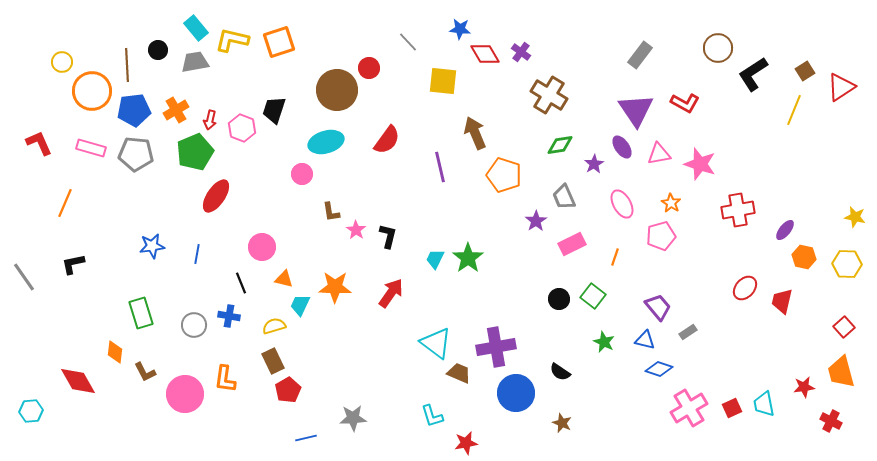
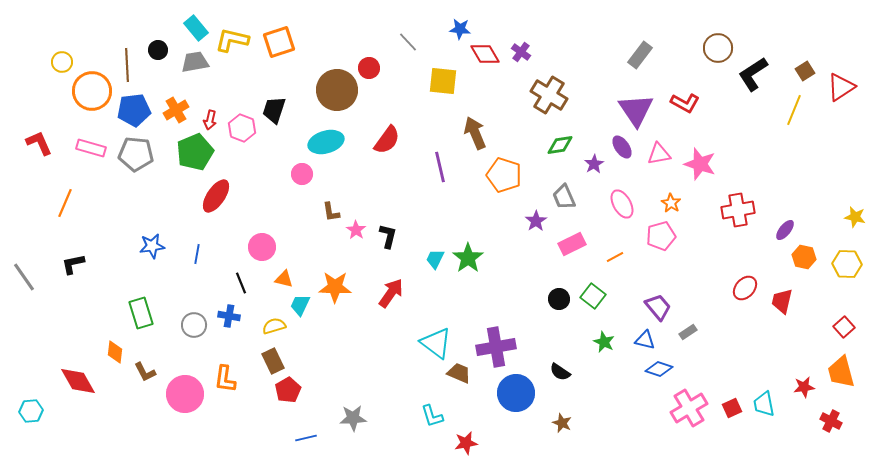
orange line at (615, 257): rotated 42 degrees clockwise
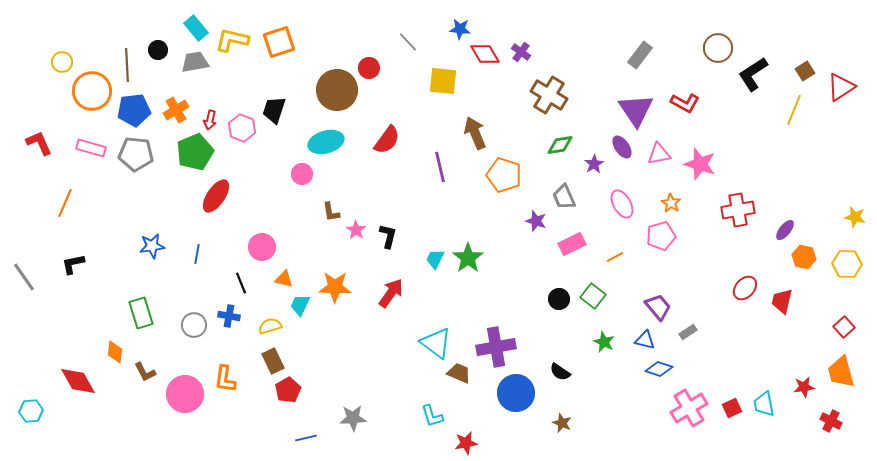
purple star at (536, 221): rotated 20 degrees counterclockwise
yellow semicircle at (274, 326): moved 4 px left
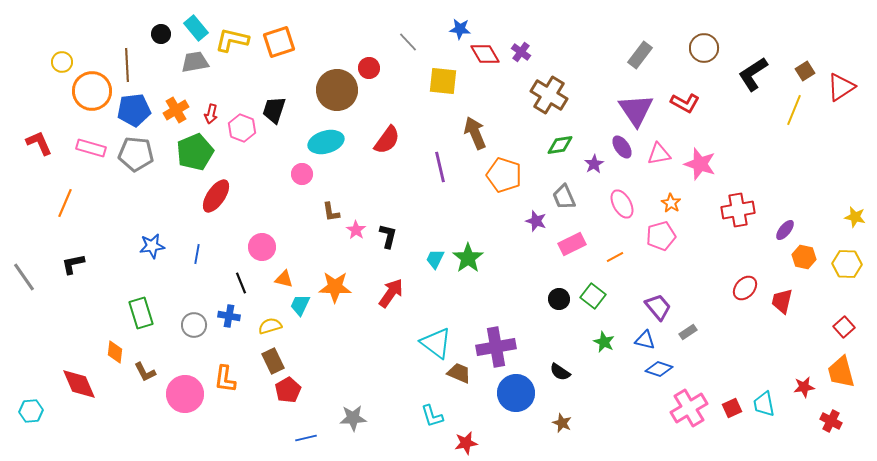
brown circle at (718, 48): moved 14 px left
black circle at (158, 50): moved 3 px right, 16 px up
red arrow at (210, 120): moved 1 px right, 6 px up
red diamond at (78, 381): moved 1 px right, 3 px down; rotated 6 degrees clockwise
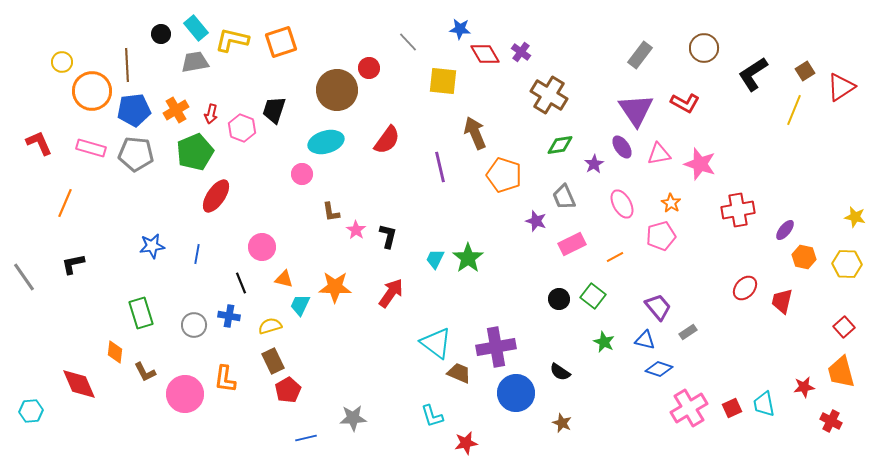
orange square at (279, 42): moved 2 px right
